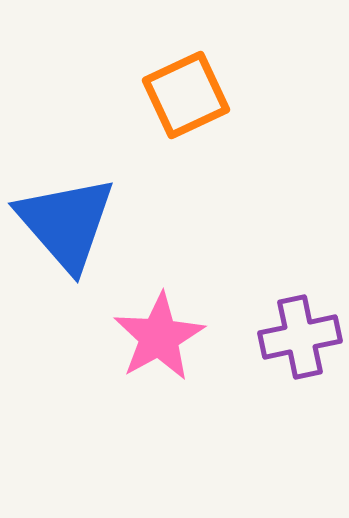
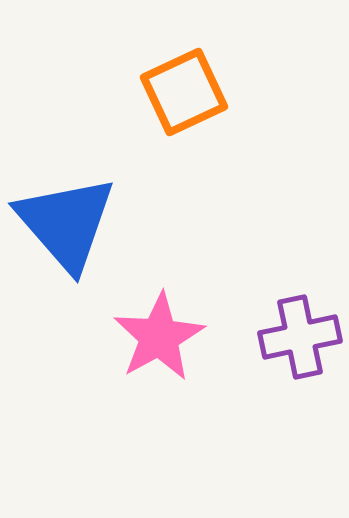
orange square: moved 2 px left, 3 px up
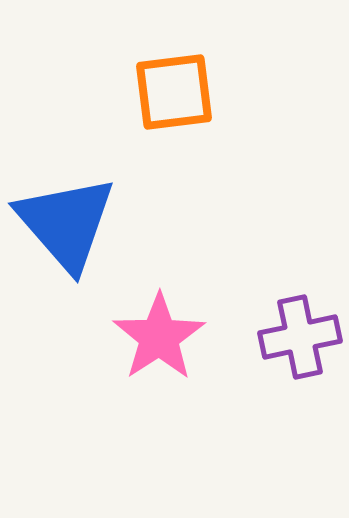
orange square: moved 10 px left; rotated 18 degrees clockwise
pink star: rotated 4 degrees counterclockwise
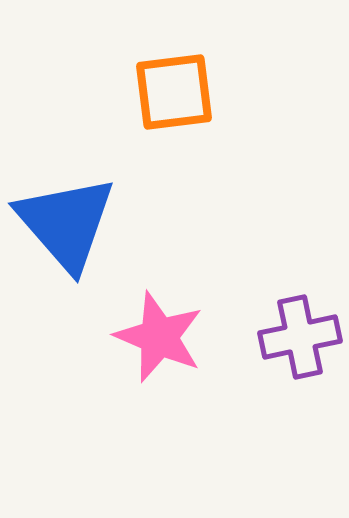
pink star: rotated 16 degrees counterclockwise
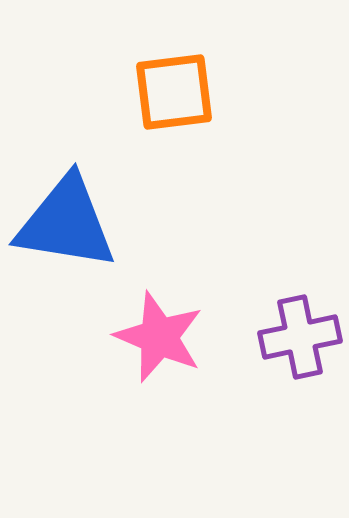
blue triangle: rotated 40 degrees counterclockwise
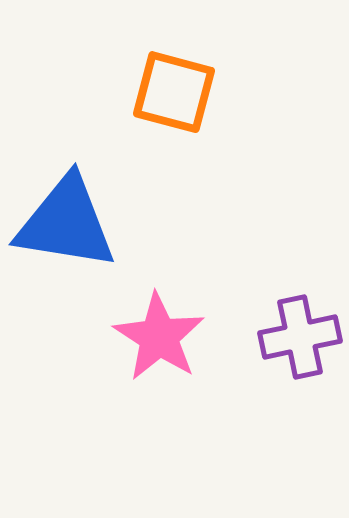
orange square: rotated 22 degrees clockwise
pink star: rotated 10 degrees clockwise
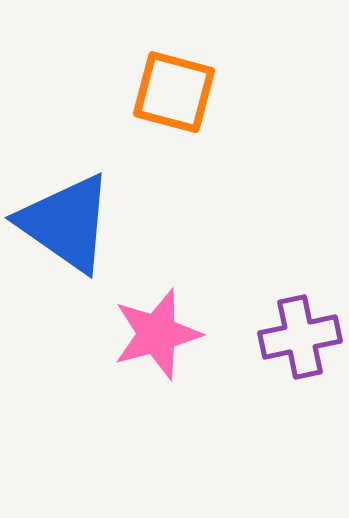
blue triangle: rotated 26 degrees clockwise
pink star: moved 2 px left, 3 px up; rotated 24 degrees clockwise
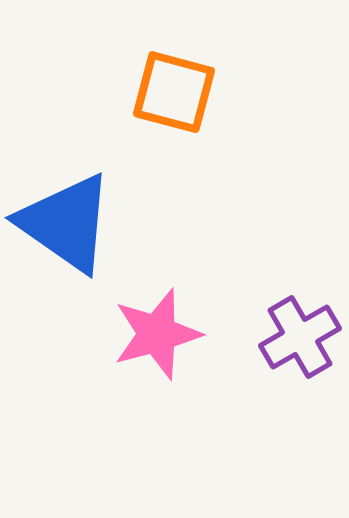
purple cross: rotated 18 degrees counterclockwise
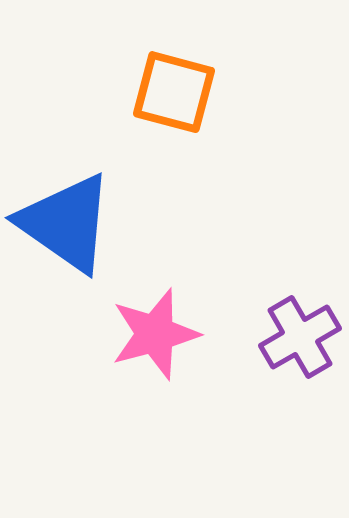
pink star: moved 2 px left
